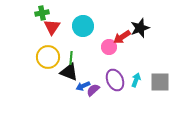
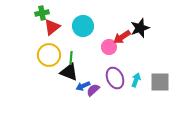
red triangle: rotated 18 degrees clockwise
yellow circle: moved 1 px right, 2 px up
purple ellipse: moved 2 px up
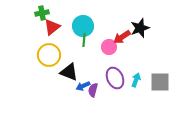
green line: moved 13 px right, 18 px up
purple semicircle: rotated 32 degrees counterclockwise
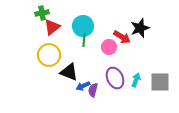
red arrow: rotated 114 degrees counterclockwise
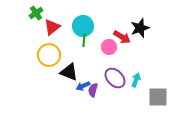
green cross: moved 6 px left; rotated 24 degrees counterclockwise
purple ellipse: rotated 20 degrees counterclockwise
gray square: moved 2 px left, 15 px down
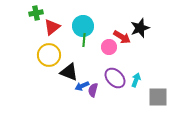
green cross: rotated 24 degrees clockwise
blue arrow: moved 1 px left
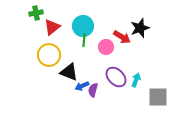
pink circle: moved 3 px left
purple ellipse: moved 1 px right, 1 px up
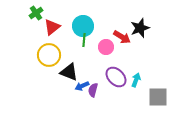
green cross: rotated 24 degrees counterclockwise
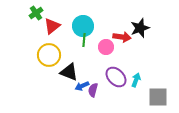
red triangle: moved 1 px up
red arrow: rotated 24 degrees counterclockwise
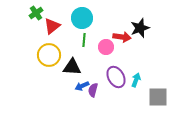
cyan circle: moved 1 px left, 8 px up
black triangle: moved 3 px right, 5 px up; rotated 18 degrees counterclockwise
purple ellipse: rotated 15 degrees clockwise
